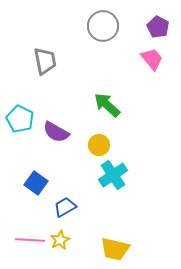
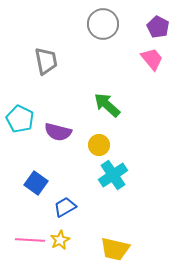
gray circle: moved 2 px up
gray trapezoid: moved 1 px right
purple semicircle: moved 2 px right; rotated 16 degrees counterclockwise
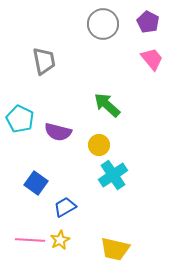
purple pentagon: moved 10 px left, 5 px up
gray trapezoid: moved 2 px left
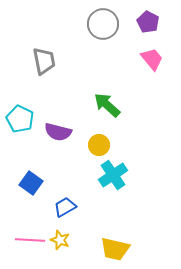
blue square: moved 5 px left
yellow star: rotated 24 degrees counterclockwise
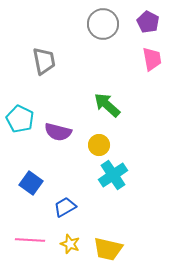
pink trapezoid: rotated 30 degrees clockwise
yellow star: moved 10 px right, 4 px down
yellow trapezoid: moved 7 px left
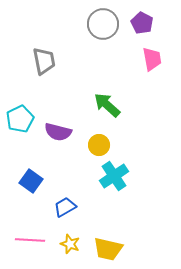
purple pentagon: moved 6 px left, 1 px down
cyan pentagon: rotated 20 degrees clockwise
cyan cross: moved 1 px right, 1 px down
blue square: moved 2 px up
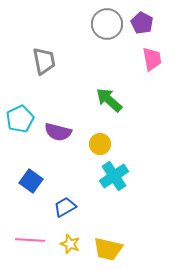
gray circle: moved 4 px right
green arrow: moved 2 px right, 5 px up
yellow circle: moved 1 px right, 1 px up
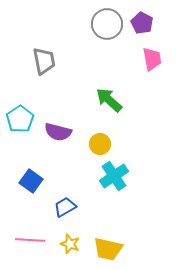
cyan pentagon: rotated 8 degrees counterclockwise
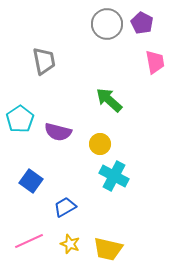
pink trapezoid: moved 3 px right, 3 px down
cyan cross: rotated 28 degrees counterclockwise
pink line: moved 1 px left, 1 px down; rotated 28 degrees counterclockwise
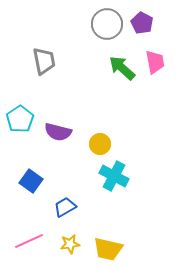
green arrow: moved 13 px right, 32 px up
yellow star: rotated 30 degrees counterclockwise
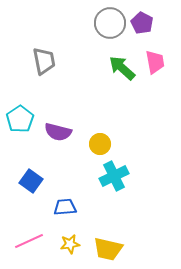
gray circle: moved 3 px right, 1 px up
cyan cross: rotated 36 degrees clockwise
blue trapezoid: rotated 25 degrees clockwise
